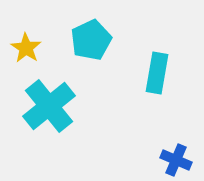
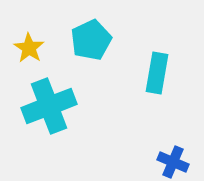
yellow star: moved 3 px right
cyan cross: rotated 18 degrees clockwise
blue cross: moved 3 px left, 2 px down
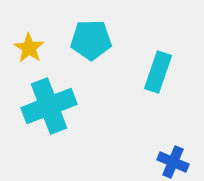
cyan pentagon: rotated 24 degrees clockwise
cyan rectangle: moved 1 px right, 1 px up; rotated 9 degrees clockwise
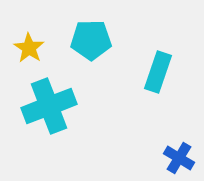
blue cross: moved 6 px right, 4 px up; rotated 8 degrees clockwise
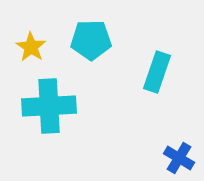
yellow star: moved 2 px right, 1 px up
cyan rectangle: moved 1 px left
cyan cross: rotated 18 degrees clockwise
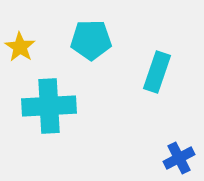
yellow star: moved 11 px left
blue cross: rotated 32 degrees clockwise
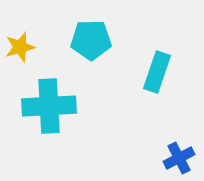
yellow star: rotated 24 degrees clockwise
